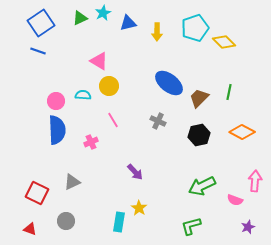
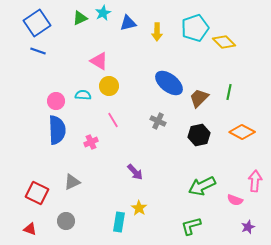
blue square: moved 4 px left
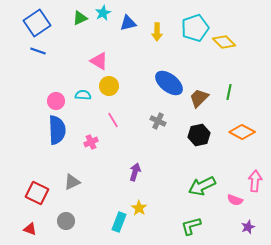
purple arrow: rotated 120 degrees counterclockwise
cyan rectangle: rotated 12 degrees clockwise
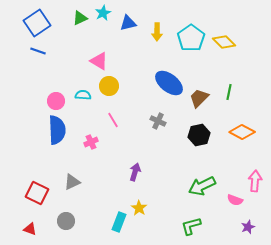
cyan pentagon: moved 4 px left, 10 px down; rotated 16 degrees counterclockwise
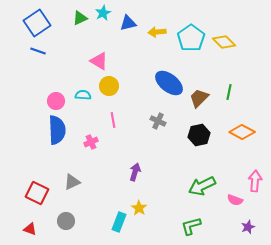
yellow arrow: rotated 84 degrees clockwise
pink line: rotated 21 degrees clockwise
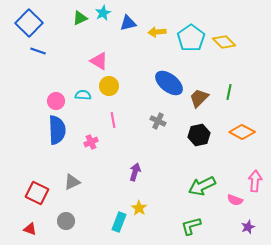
blue square: moved 8 px left; rotated 12 degrees counterclockwise
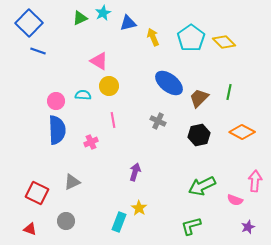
yellow arrow: moved 4 px left, 5 px down; rotated 72 degrees clockwise
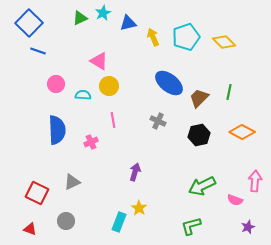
cyan pentagon: moved 5 px left, 1 px up; rotated 16 degrees clockwise
pink circle: moved 17 px up
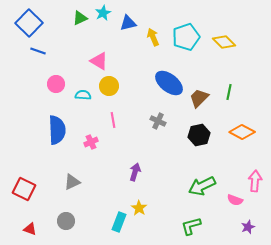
red square: moved 13 px left, 4 px up
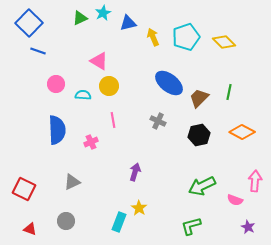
purple star: rotated 24 degrees counterclockwise
